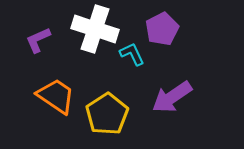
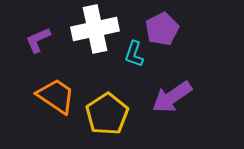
white cross: rotated 30 degrees counterclockwise
cyan L-shape: moved 2 px right; rotated 136 degrees counterclockwise
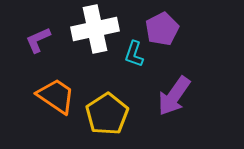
purple arrow: moved 2 px right, 1 px up; rotated 21 degrees counterclockwise
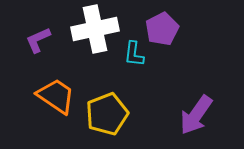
cyan L-shape: rotated 12 degrees counterclockwise
purple arrow: moved 22 px right, 19 px down
yellow pentagon: rotated 12 degrees clockwise
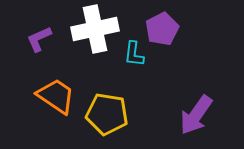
purple L-shape: moved 1 px right, 1 px up
yellow pentagon: rotated 30 degrees clockwise
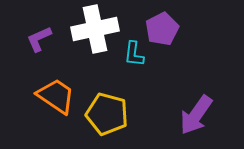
yellow pentagon: rotated 6 degrees clockwise
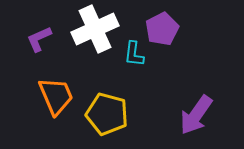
white cross: rotated 12 degrees counterclockwise
orange trapezoid: rotated 33 degrees clockwise
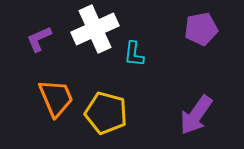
purple pentagon: moved 39 px right; rotated 16 degrees clockwise
orange trapezoid: moved 2 px down
yellow pentagon: moved 1 px left, 1 px up
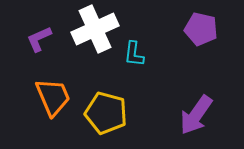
purple pentagon: rotated 24 degrees clockwise
orange trapezoid: moved 3 px left, 1 px up
